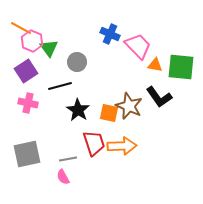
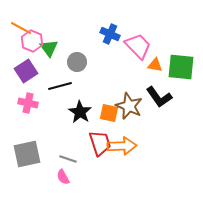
black star: moved 2 px right, 2 px down
red trapezoid: moved 6 px right
gray line: rotated 30 degrees clockwise
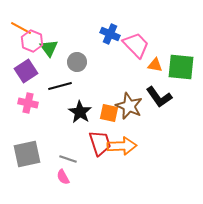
pink trapezoid: moved 2 px left, 1 px up
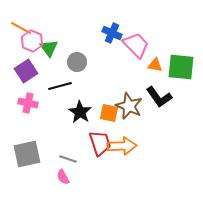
blue cross: moved 2 px right, 1 px up
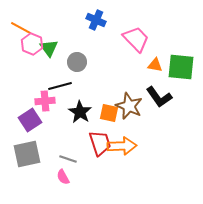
blue cross: moved 16 px left, 13 px up
pink hexagon: moved 3 px down
pink trapezoid: moved 6 px up
purple square: moved 4 px right, 49 px down
pink cross: moved 17 px right, 2 px up; rotated 18 degrees counterclockwise
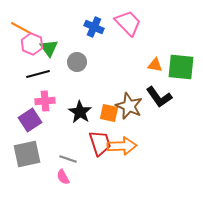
blue cross: moved 2 px left, 7 px down
pink trapezoid: moved 8 px left, 16 px up
black line: moved 22 px left, 12 px up
